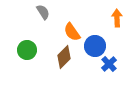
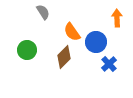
blue circle: moved 1 px right, 4 px up
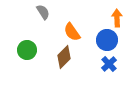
blue circle: moved 11 px right, 2 px up
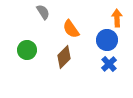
orange semicircle: moved 1 px left, 3 px up
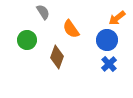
orange arrow: rotated 126 degrees counterclockwise
green circle: moved 10 px up
brown diamond: moved 7 px left; rotated 25 degrees counterclockwise
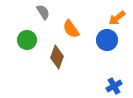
blue cross: moved 5 px right, 22 px down; rotated 14 degrees clockwise
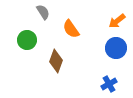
orange arrow: moved 3 px down
blue circle: moved 9 px right, 8 px down
brown diamond: moved 1 px left, 4 px down
blue cross: moved 5 px left, 2 px up
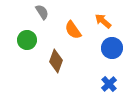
gray semicircle: moved 1 px left
orange arrow: moved 14 px left; rotated 78 degrees clockwise
orange semicircle: moved 2 px right, 1 px down
blue circle: moved 4 px left
blue cross: rotated 14 degrees counterclockwise
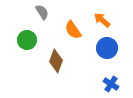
orange arrow: moved 1 px left, 1 px up
blue circle: moved 5 px left
blue cross: moved 2 px right; rotated 14 degrees counterclockwise
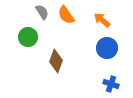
orange semicircle: moved 7 px left, 15 px up
green circle: moved 1 px right, 3 px up
blue cross: rotated 14 degrees counterclockwise
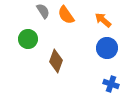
gray semicircle: moved 1 px right, 1 px up
orange arrow: moved 1 px right
green circle: moved 2 px down
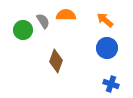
gray semicircle: moved 10 px down
orange semicircle: rotated 126 degrees clockwise
orange arrow: moved 2 px right
green circle: moved 5 px left, 9 px up
